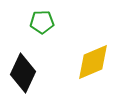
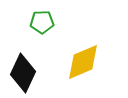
yellow diamond: moved 10 px left
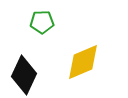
black diamond: moved 1 px right, 2 px down
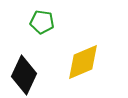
green pentagon: rotated 10 degrees clockwise
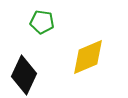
yellow diamond: moved 5 px right, 5 px up
